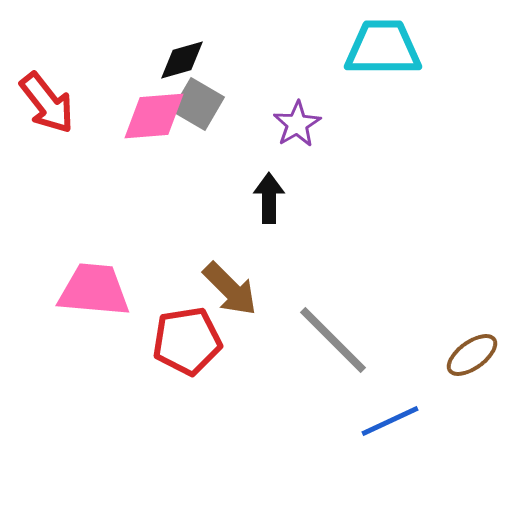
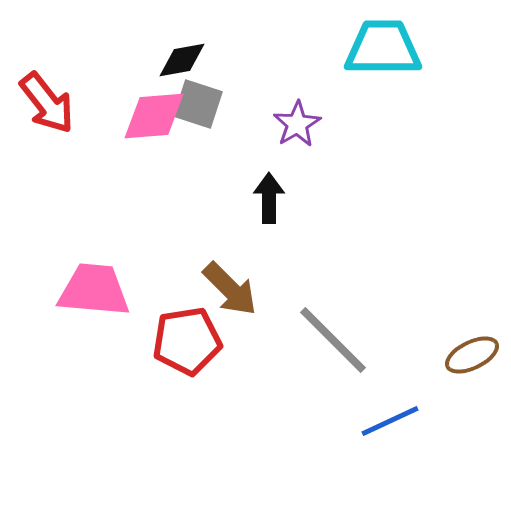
black diamond: rotated 6 degrees clockwise
gray square: rotated 12 degrees counterclockwise
brown ellipse: rotated 10 degrees clockwise
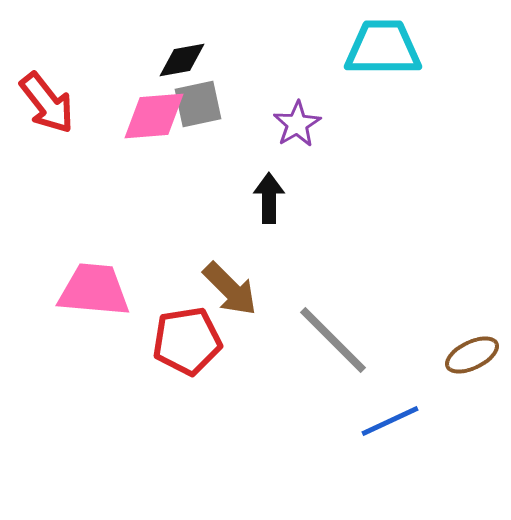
gray square: rotated 30 degrees counterclockwise
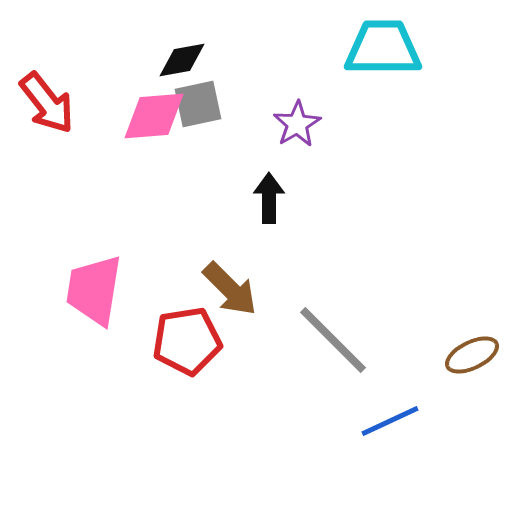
pink trapezoid: rotated 86 degrees counterclockwise
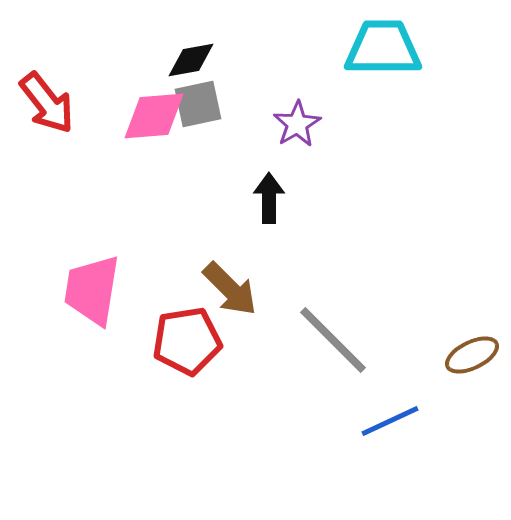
black diamond: moved 9 px right
pink trapezoid: moved 2 px left
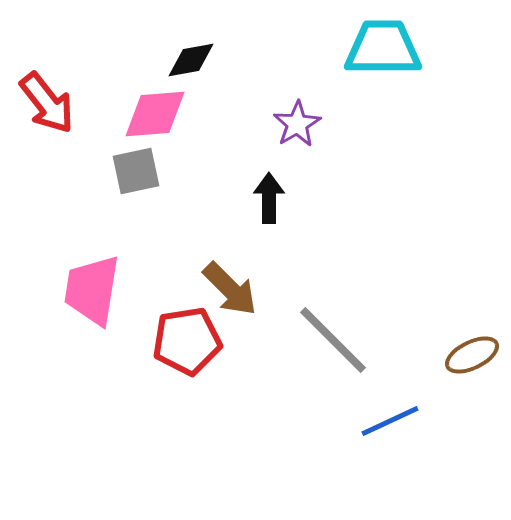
gray square: moved 62 px left, 67 px down
pink diamond: moved 1 px right, 2 px up
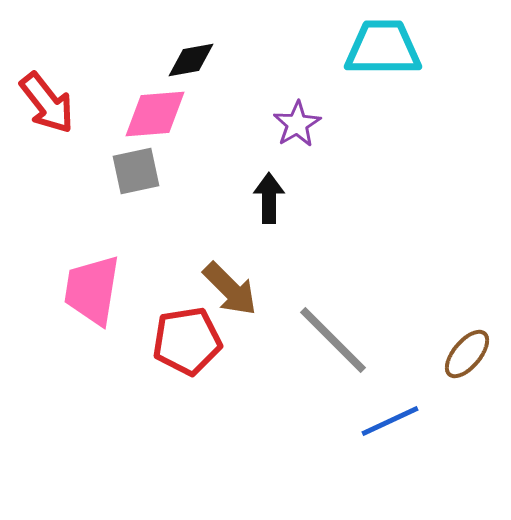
brown ellipse: moved 5 px left, 1 px up; rotated 24 degrees counterclockwise
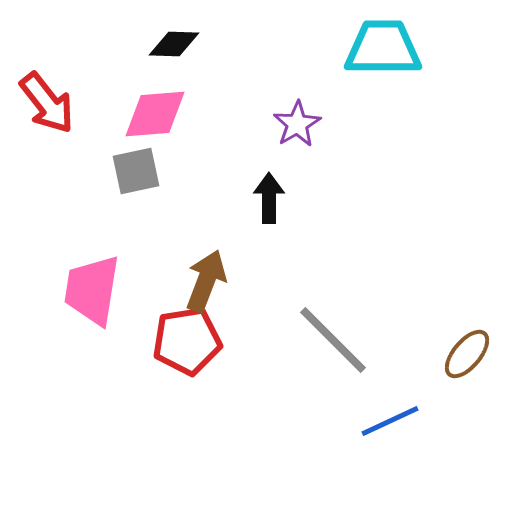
black diamond: moved 17 px left, 16 px up; rotated 12 degrees clockwise
brown arrow: moved 24 px left, 8 px up; rotated 114 degrees counterclockwise
